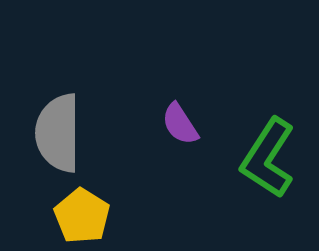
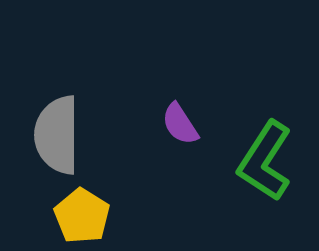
gray semicircle: moved 1 px left, 2 px down
green L-shape: moved 3 px left, 3 px down
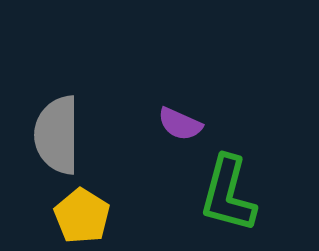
purple semicircle: rotated 33 degrees counterclockwise
green L-shape: moved 37 px left, 33 px down; rotated 18 degrees counterclockwise
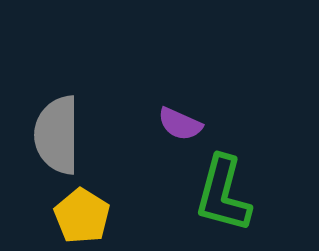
green L-shape: moved 5 px left
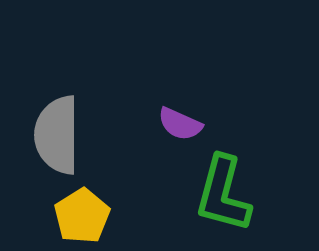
yellow pentagon: rotated 8 degrees clockwise
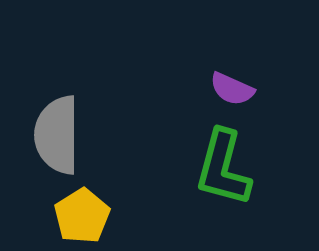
purple semicircle: moved 52 px right, 35 px up
green L-shape: moved 26 px up
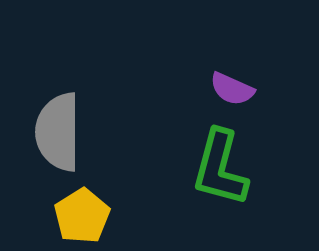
gray semicircle: moved 1 px right, 3 px up
green L-shape: moved 3 px left
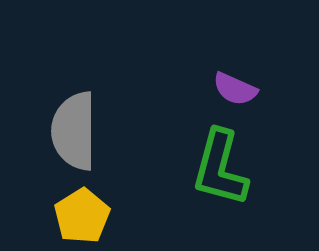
purple semicircle: moved 3 px right
gray semicircle: moved 16 px right, 1 px up
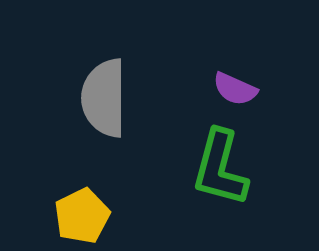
gray semicircle: moved 30 px right, 33 px up
yellow pentagon: rotated 6 degrees clockwise
